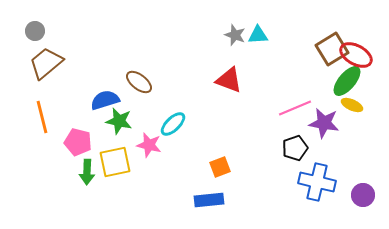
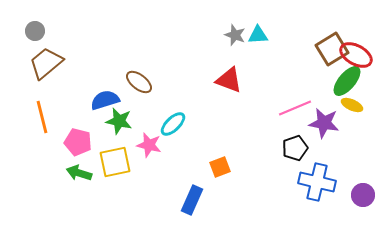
green arrow: moved 8 px left, 1 px down; rotated 105 degrees clockwise
blue rectangle: moved 17 px left; rotated 60 degrees counterclockwise
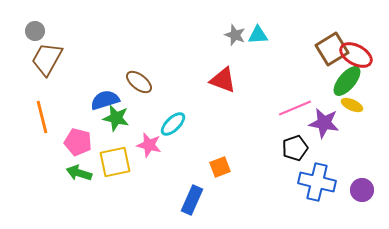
brown trapezoid: moved 1 px right, 4 px up; rotated 21 degrees counterclockwise
red triangle: moved 6 px left
green star: moved 3 px left, 3 px up
purple circle: moved 1 px left, 5 px up
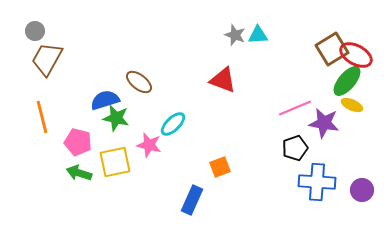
blue cross: rotated 9 degrees counterclockwise
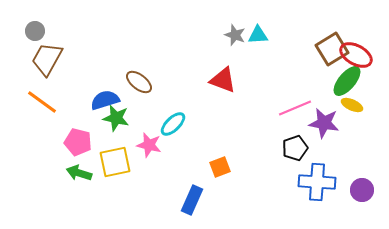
orange line: moved 15 px up; rotated 40 degrees counterclockwise
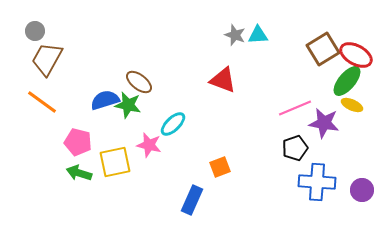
brown square: moved 9 px left
green star: moved 12 px right, 13 px up
